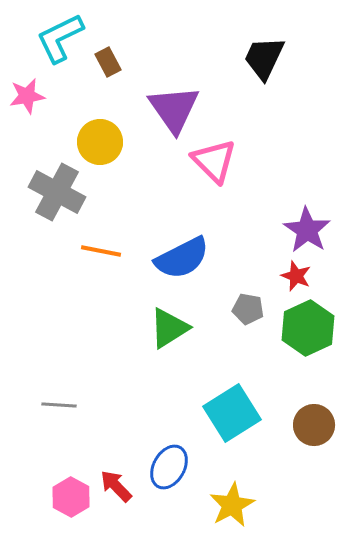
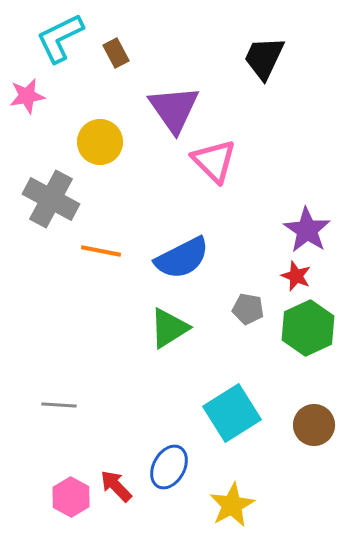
brown rectangle: moved 8 px right, 9 px up
gray cross: moved 6 px left, 7 px down
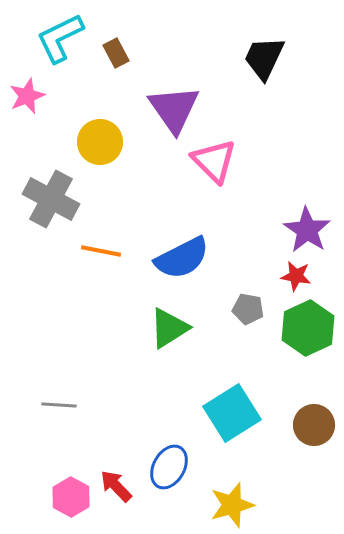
pink star: rotated 12 degrees counterclockwise
red star: rotated 12 degrees counterclockwise
yellow star: rotated 12 degrees clockwise
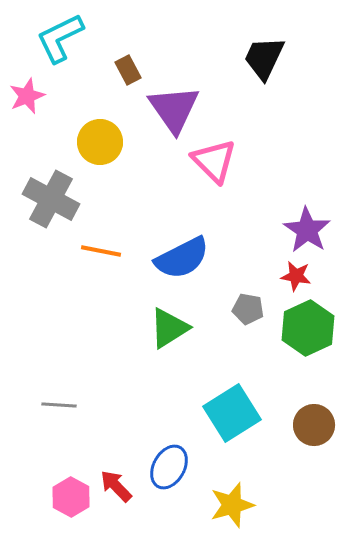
brown rectangle: moved 12 px right, 17 px down
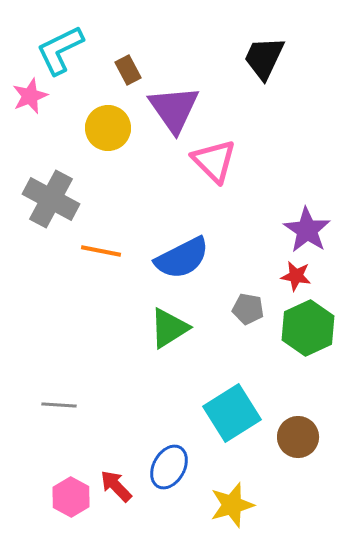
cyan L-shape: moved 12 px down
pink star: moved 3 px right
yellow circle: moved 8 px right, 14 px up
brown circle: moved 16 px left, 12 px down
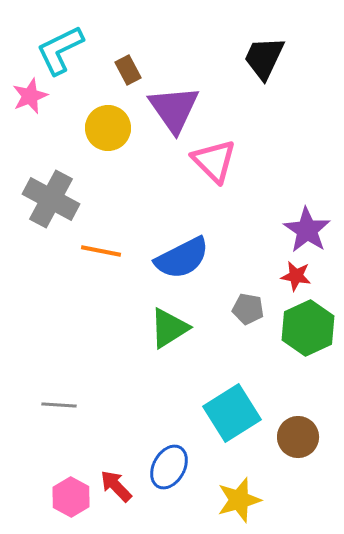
yellow star: moved 7 px right, 5 px up
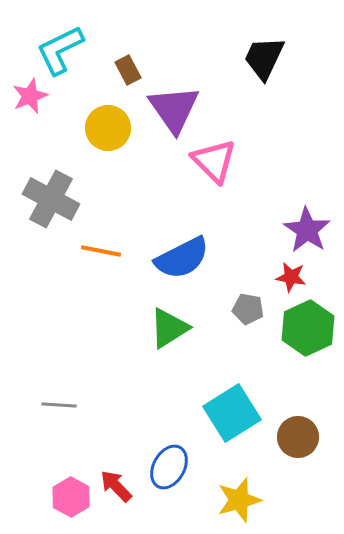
red star: moved 5 px left, 1 px down
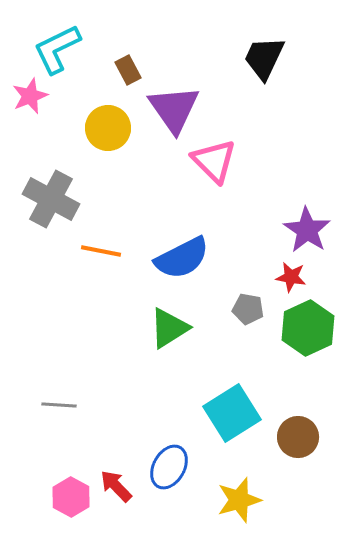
cyan L-shape: moved 3 px left, 1 px up
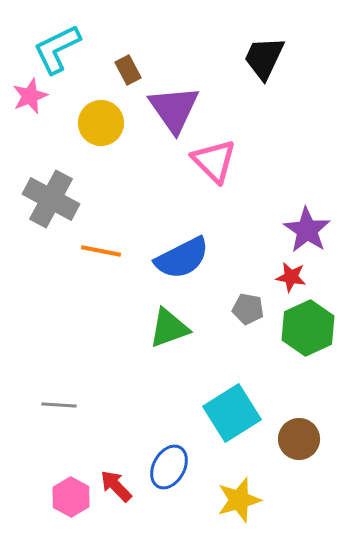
yellow circle: moved 7 px left, 5 px up
green triangle: rotated 12 degrees clockwise
brown circle: moved 1 px right, 2 px down
